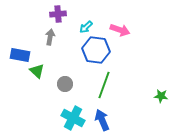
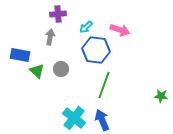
gray circle: moved 4 px left, 15 px up
cyan cross: moved 1 px right; rotated 10 degrees clockwise
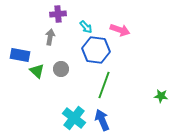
cyan arrow: rotated 88 degrees counterclockwise
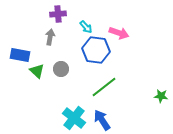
pink arrow: moved 1 px left, 3 px down
green line: moved 2 px down; rotated 32 degrees clockwise
blue arrow: rotated 10 degrees counterclockwise
